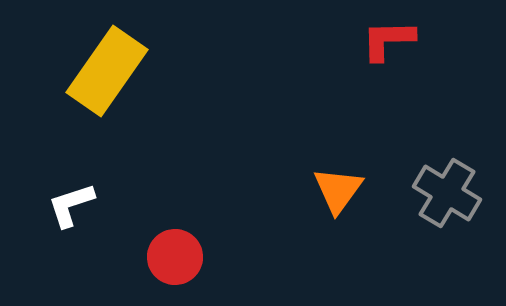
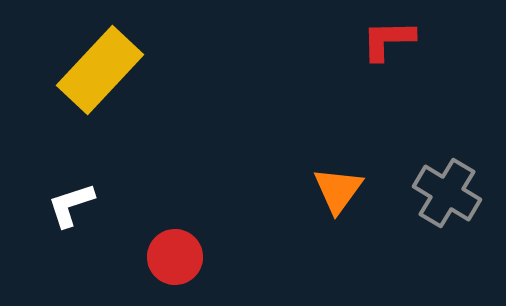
yellow rectangle: moved 7 px left, 1 px up; rotated 8 degrees clockwise
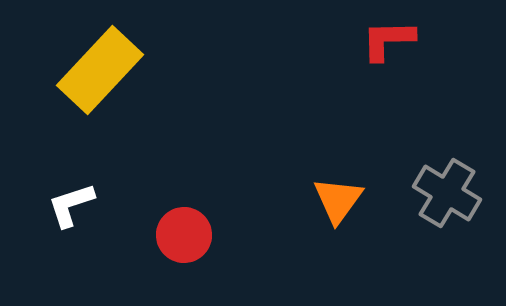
orange triangle: moved 10 px down
red circle: moved 9 px right, 22 px up
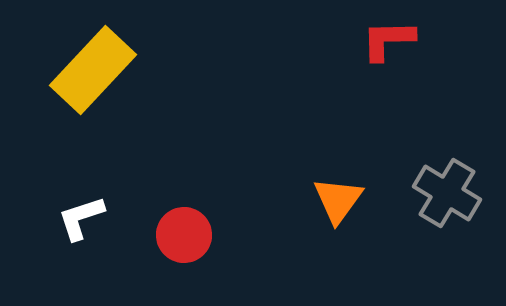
yellow rectangle: moved 7 px left
white L-shape: moved 10 px right, 13 px down
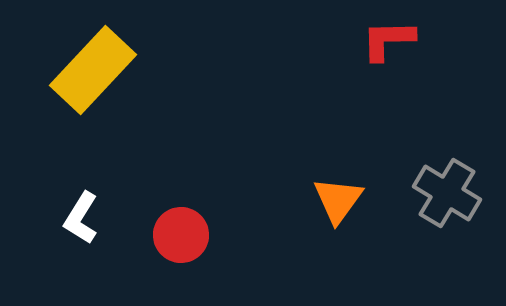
white L-shape: rotated 40 degrees counterclockwise
red circle: moved 3 px left
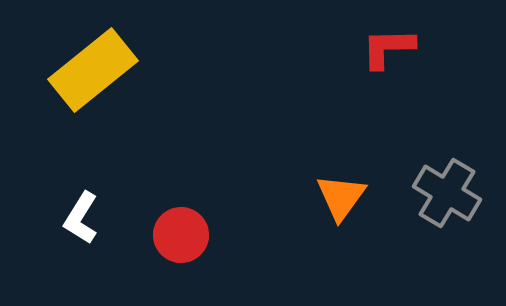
red L-shape: moved 8 px down
yellow rectangle: rotated 8 degrees clockwise
orange triangle: moved 3 px right, 3 px up
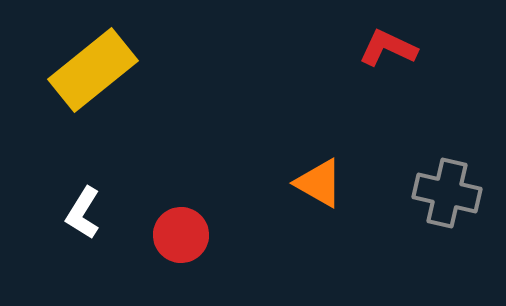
red L-shape: rotated 26 degrees clockwise
gray cross: rotated 18 degrees counterclockwise
orange triangle: moved 22 px left, 14 px up; rotated 36 degrees counterclockwise
white L-shape: moved 2 px right, 5 px up
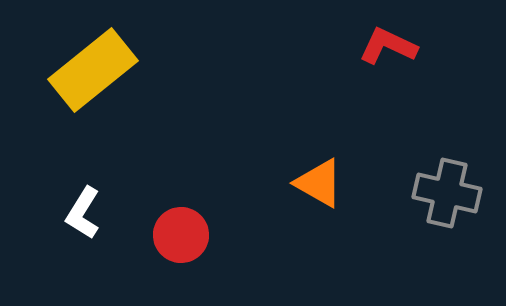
red L-shape: moved 2 px up
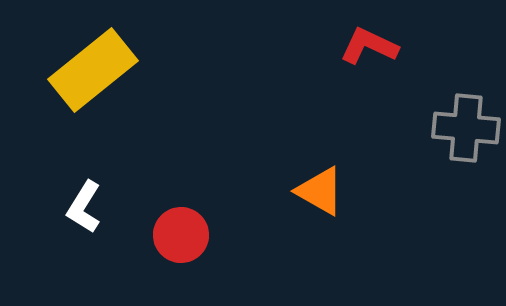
red L-shape: moved 19 px left
orange triangle: moved 1 px right, 8 px down
gray cross: moved 19 px right, 65 px up; rotated 8 degrees counterclockwise
white L-shape: moved 1 px right, 6 px up
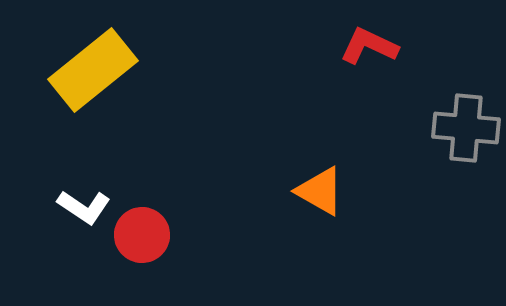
white L-shape: rotated 88 degrees counterclockwise
red circle: moved 39 px left
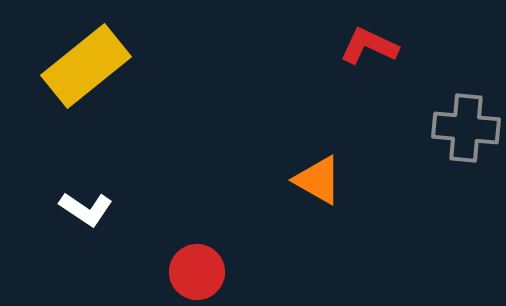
yellow rectangle: moved 7 px left, 4 px up
orange triangle: moved 2 px left, 11 px up
white L-shape: moved 2 px right, 2 px down
red circle: moved 55 px right, 37 px down
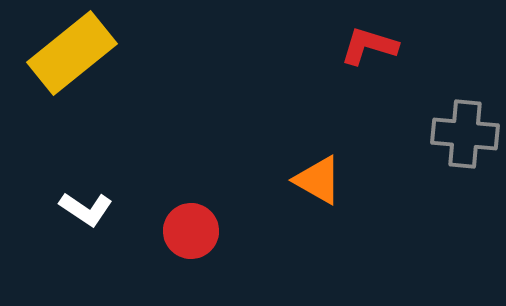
red L-shape: rotated 8 degrees counterclockwise
yellow rectangle: moved 14 px left, 13 px up
gray cross: moved 1 px left, 6 px down
red circle: moved 6 px left, 41 px up
